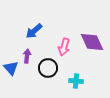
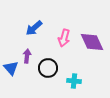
blue arrow: moved 3 px up
pink arrow: moved 9 px up
cyan cross: moved 2 px left
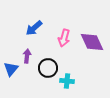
blue triangle: moved 1 px down; rotated 21 degrees clockwise
cyan cross: moved 7 px left
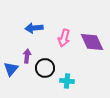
blue arrow: rotated 36 degrees clockwise
black circle: moved 3 px left
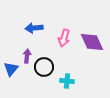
black circle: moved 1 px left, 1 px up
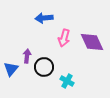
blue arrow: moved 10 px right, 10 px up
cyan cross: rotated 24 degrees clockwise
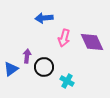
blue triangle: rotated 14 degrees clockwise
